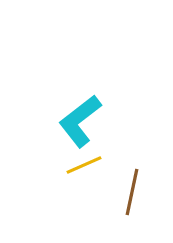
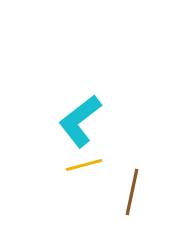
yellow line: rotated 9 degrees clockwise
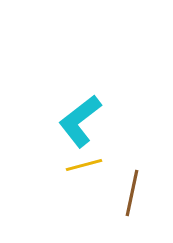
brown line: moved 1 px down
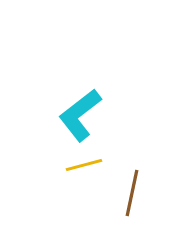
cyan L-shape: moved 6 px up
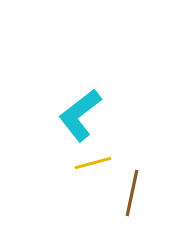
yellow line: moved 9 px right, 2 px up
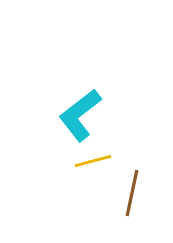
yellow line: moved 2 px up
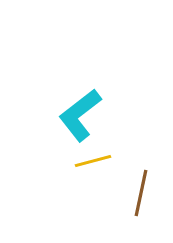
brown line: moved 9 px right
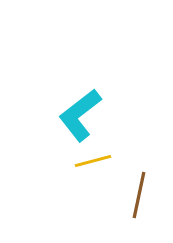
brown line: moved 2 px left, 2 px down
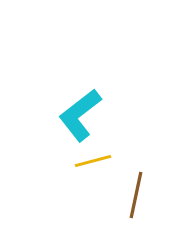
brown line: moved 3 px left
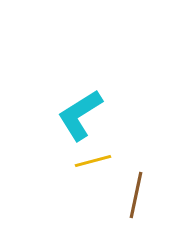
cyan L-shape: rotated 6 degrees clockwise
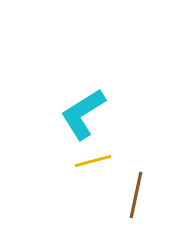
cyan L-shape: moved 3 px right, 1 px up
